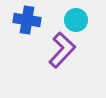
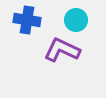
purple L-shape: rotated 108 degrees counterclockwise
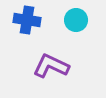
purple L-shape: moved 11 px left, 16 px down
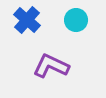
blue cross: rotated 32 degrees clockwise
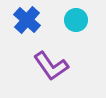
purple L-shape: rotated 150 degrees counterclockwise
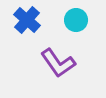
purple L-shape: moved 7 px right, 3 px up
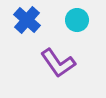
cyan circle: moved 1 px right
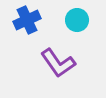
blue cross: rotated 24 degrees clockwise
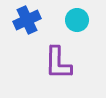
purple L-shape: rotated 36 degrees clockwise
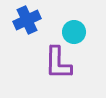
cyan circle: moved 3 px left, 12 px down
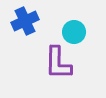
blue cross: moved 2 px left, 1 px down
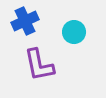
purple L-shape: moved 19 px left, 2 px down; rotated 12 degrees counterclockwise
